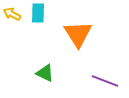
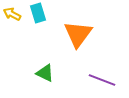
cyan rectangle: rotated 18 degrees counterclockwise
orange triangle: rotated 8 degrees clockwise
purple line: moved 3 px left, 1 px up
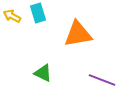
yellow arrow: moved 2 px down
orange triangle: rotated 44 degrees clockwise
green triangle: moved 2 px left
